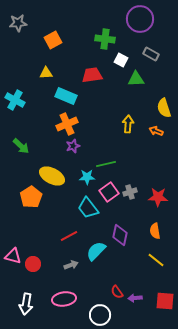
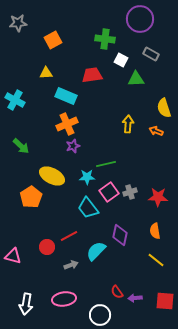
red circle: moved 14 px right, 17 px up
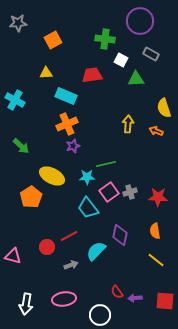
purple circle: moved 2 px down
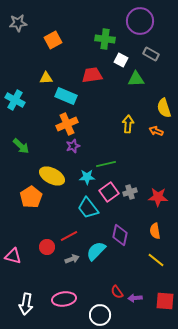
yellow triangle: moved 5 px down
gray arrow: moved 1 px right, 6 px up
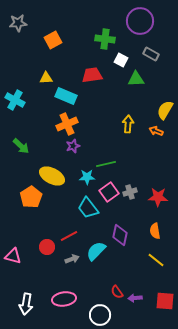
yellow semicircle: moved 1 px right, 2 px down; rotated 48 degrees clockwise
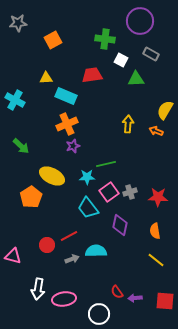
purple diamond: moved 10 px up
red circle: moved 2 px up
cyan semicircle: rotated 45 degrees clockwise
white arrow: moved 12 px right, 15 px up
white circle: moved 1 px left, 1 px up
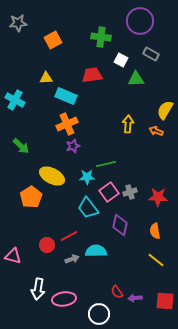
green cross: moved 4 px left, 2 px up
